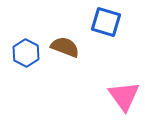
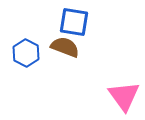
blue square: moved 32 px left; rotated 8 degrees counterclockwise
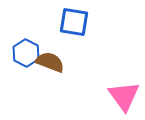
brown semicircle: moved 15 px left, 15 px down
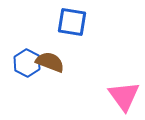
blue square: moved 2 px left
blue hexagon: moved 1 px right, 10 px down
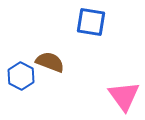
blue square: moved 19 px right
blue hexagon: moved 6 px left, 13 px down
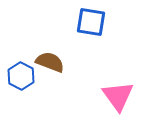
pink triangle: moved 6 px left
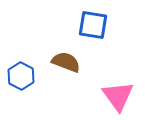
blue square: moved 2 px right, 3 px down
brown semicircle: moved 16 px right
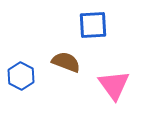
blue square: rotated 12 degrees counterclockwise
pink triangle: moved 4 px left, 11 px up
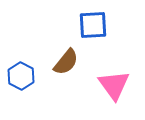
brown semicircle: rotated 108 degrees clockwise
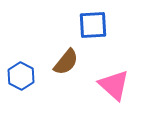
pink triangle: rotated 12 degrees counterclockwise
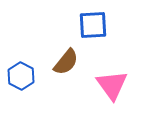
pink triangle: moved 2 px left; rotated 12 degrees clockwise
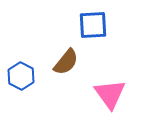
pink triangle: moved 2 px left, 9 px down
